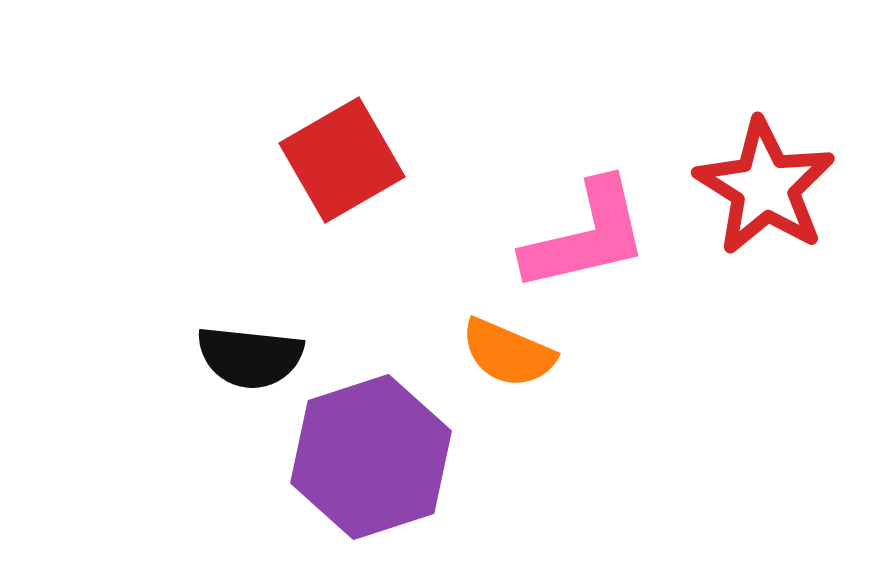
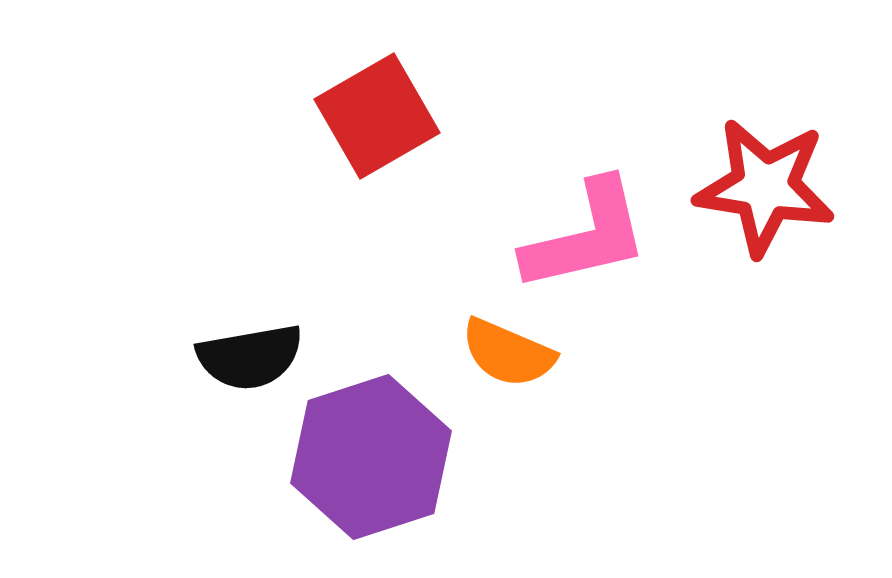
red square: moved 35 px right, 44 px up
red star: rotated 23 degrees counterclockwise
black semicircle: rotated 16 degrees counterclockwise
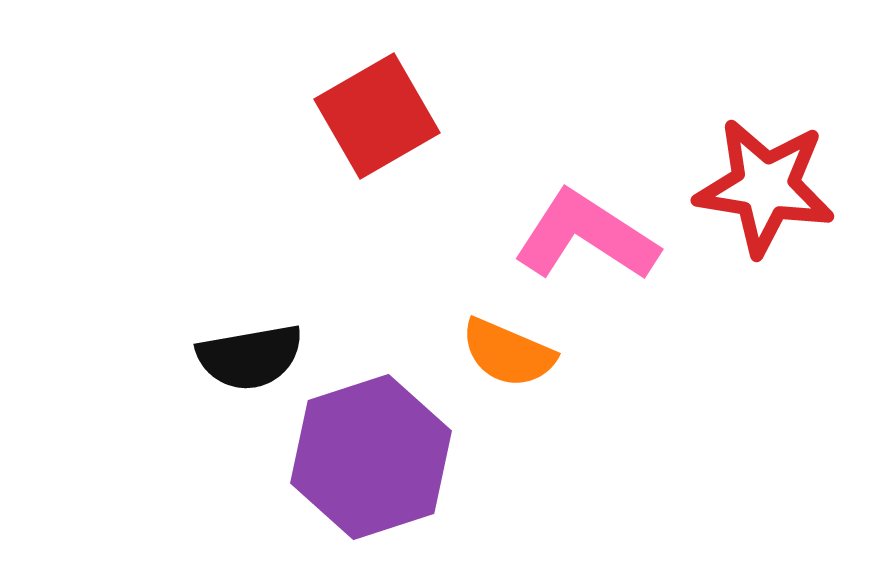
pink L-shape: rotated 134 degrees counterclockwise
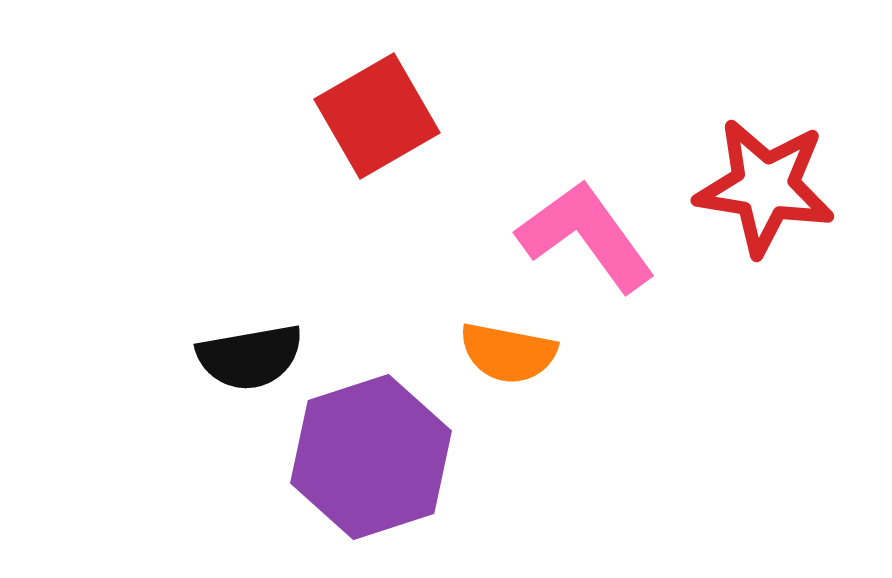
pink L-shape: rotated 21 degrees clockwise
orange semicircle: rotated 12 degrees counterclockwise
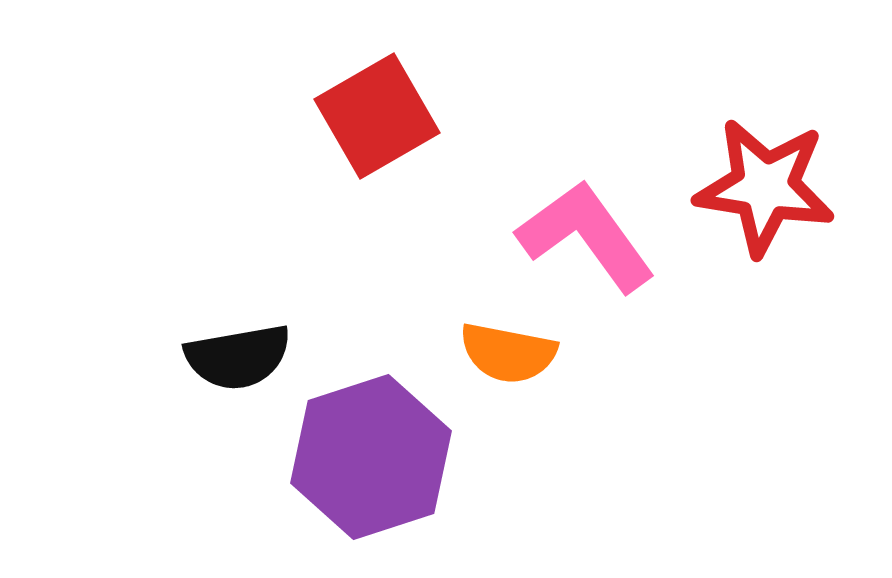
black semicircle: moved 12 px left
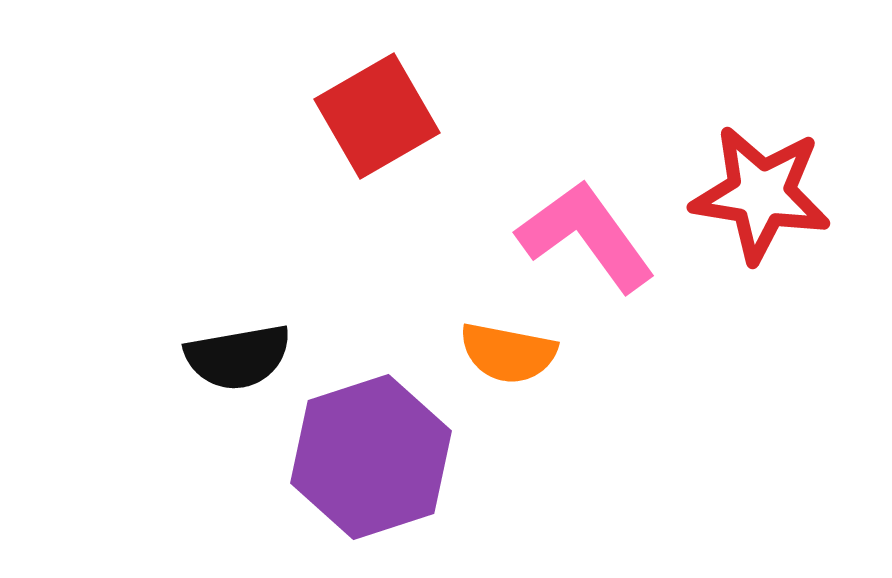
red star: moved 4 px left, 7 px down
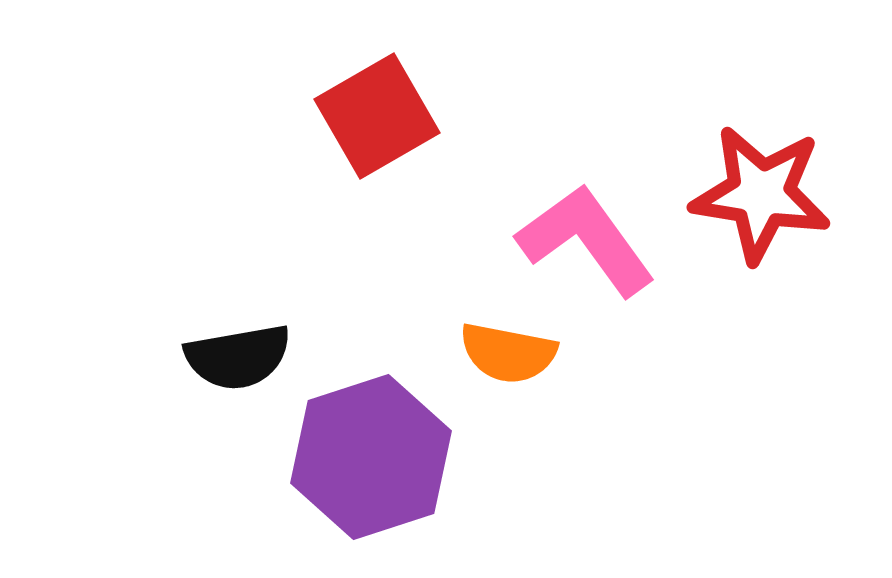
pink L-shape: moved 4 px down
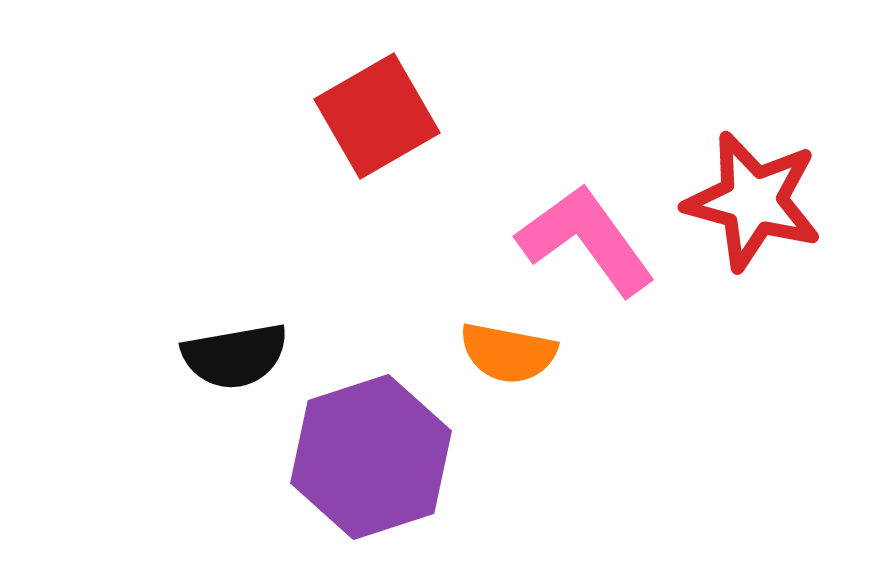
red star: moved 8 px left, 7 px down; rotated 6 degrees clockwise
black semicircle: moved 3 px left, 1 px up
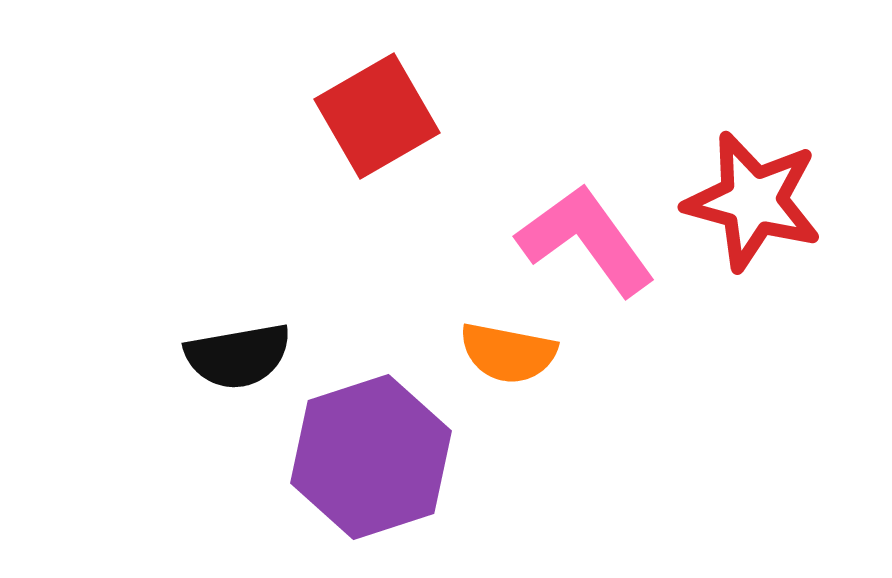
black semicircle: moved 3 px right
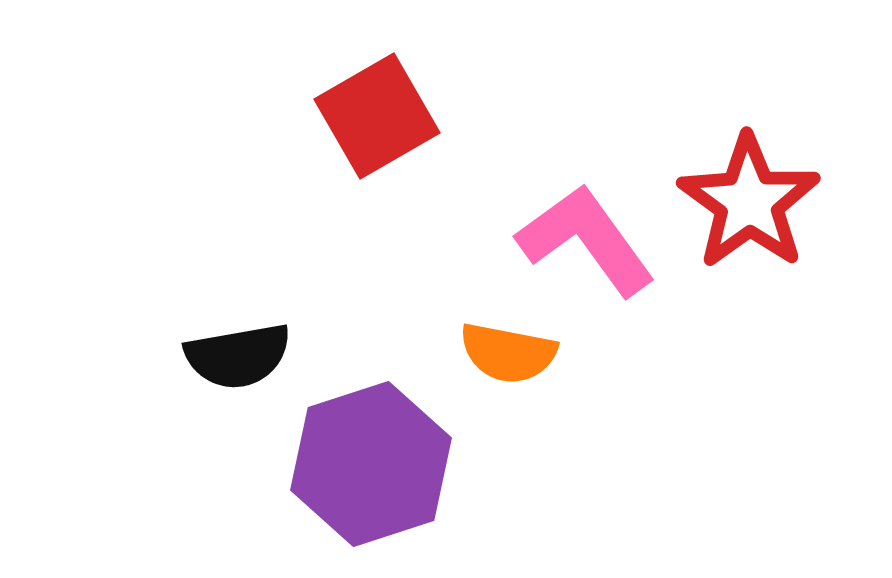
red star: moved 4 px left, 1 px down; rotated 21 degrees clockwise
purple hexagon: moved 7 px down
